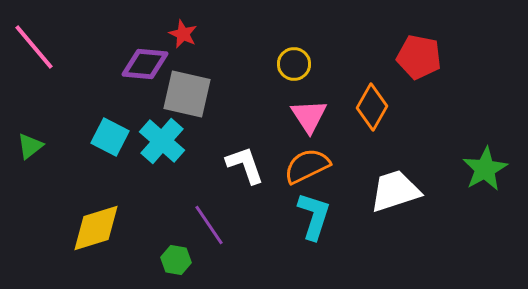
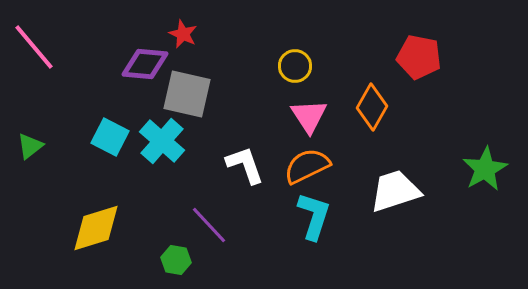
yellow circle: moved 1 px right, 2 px down
purple line: rotated 9 degrees counterclockwise
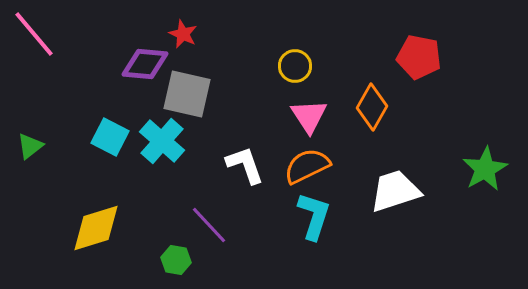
pink line: moved 13 px up
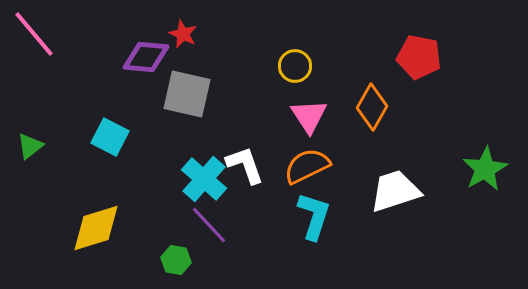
purple diamond: moved 1 px right, 7 px up
cyan cross: moved 42 px right, 38 px down
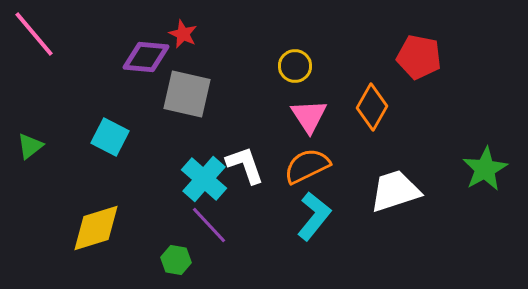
cyan L-shape: rotated 21 degrees clockwise
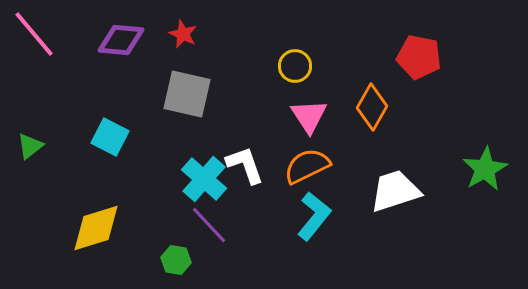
purple diamond: moved 25 px left, 17 px up
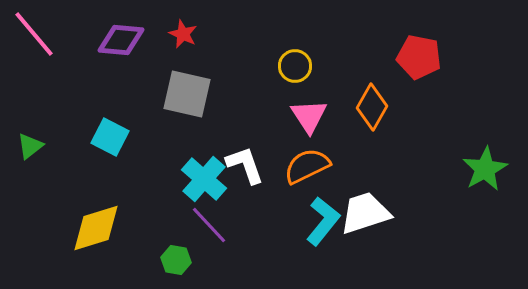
white trapezoid: moved 30 px left, 22 px down
cyan L-shape: moved 9 px right, 5 px down
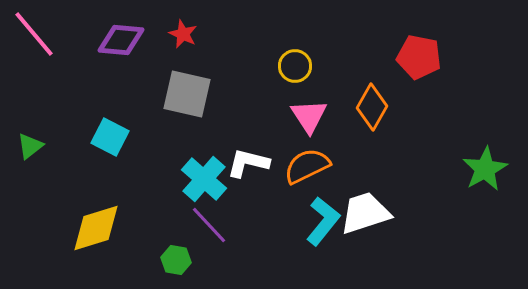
white L-shape: moved 3 px right, 2 px up; rotated 57 degrees counterclockwise
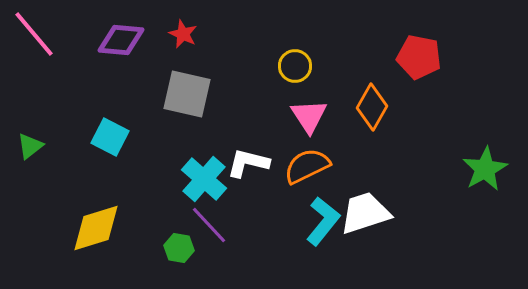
green hexagon: moved 3 px right, 12 px up
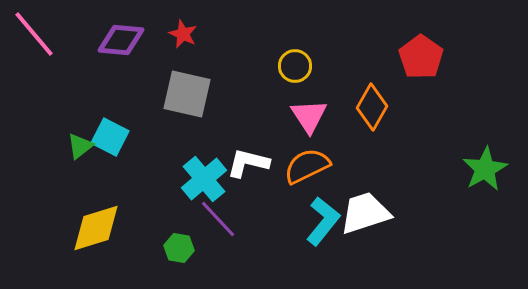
red pentagon: moved 2 px right; rotated 24 degrees clockwise
green triangle: moved 50 px right
cyan cross: rotated 9 degrees clockwise
purple line: moved 9 px right, 6 px up
